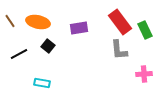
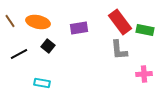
green rectangle: rotated 54 degrees counterclockwise
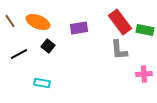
orange ellipse: rotated 10 degrees clockwise
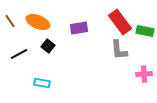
green rectangle: moved 1 px down
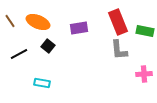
red rectangle: moved 2 px left; rotated 15 degrees clockwise
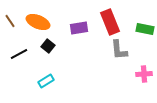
red rectangle: moved 8 px left
green rectangle: moved 2 px up
cyan rectangle: moved 4 px right, 2 px up; rotated 42 degrees counterclockwise
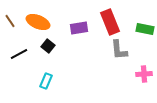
cyan rectangle: rotated 35 degrees counterclockwise
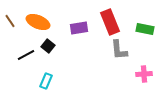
black line: moved 7 px right, 1 px down
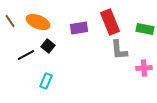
pink cross: moved 6 px up
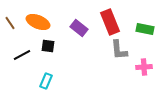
brown line: moved 2 px down
purple rectangle: rotated 48 degrees clockwise
black square: rotated 32 degrees counterclockwise
black line: moved 4 px left
pink cross: moved 1 px up
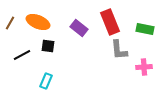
brown line: rotated 64 degrees clockwise
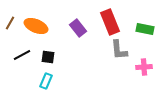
orange ellipse: moved 2 px left, 4 px down
purple rectangle: moved 1 px left; rotated 12 degrees clockwise
black square: moved 11 px down
